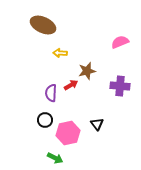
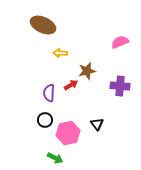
purple semicircle: moved 2 px left
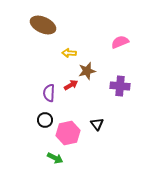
yellow arrow: moved 9 px right
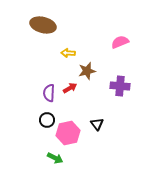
brown ellipse: rotated 10 degrees counterclockwise
yellow arrow: moved 1 px left
red arrow: moved 1 px left, 3 px down
black circle: moved 2 px right
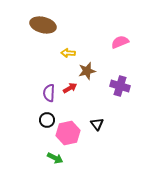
purple cross: rotated 12 degrees clockwise
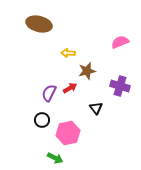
brown ellipse: moved 4 px left, 1 px up
purple semicircle: rotated 24 degrees clockwise
black circle: moved 5 px left
black triangle: moved 1 px left, 16 px up
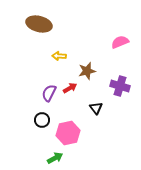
yellow arrow: moved 9 px left, 3 px down
green arrow: rotated 56 degrees counterclockwise
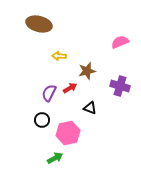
black triangle: moved 6 px left; rotated 32 degrees counterclockwise
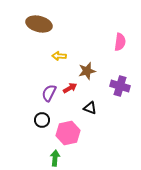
pink semicircle: rotated 120 degrees clockwise
green arrow: rotated 56 degrees counterclockwise
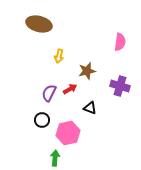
yellow arrow: rotated 80 degrees counterclockwise
red arrow: moved 1 px down
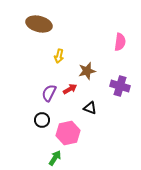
green arrow: rotated 28 degrees clockwise
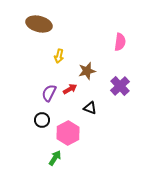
purple cross: rotated 30 degrees clockwise
pink hexagon: rotated 15 degrees counterclockwise
